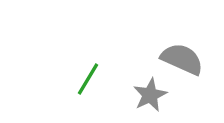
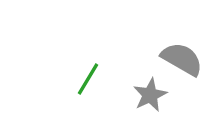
gray semicircle: rotated 6 degrees clockwise
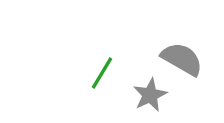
green line: moved 14 px right, 6 px up
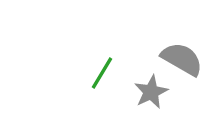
gray star: moved 1 px right, 3 px up
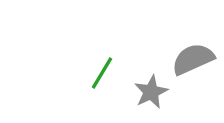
gray semicircle: moved 11 px right; rotated 54 degrees counterclockwise
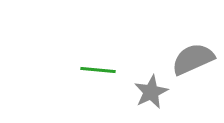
green line: moved 4 px left, 3 px up; rotated 64 degrees clockwise
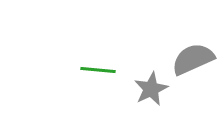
gray star: moved 3 px up
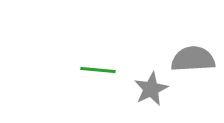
gray semicircle: rotated 21 degrees clockwise
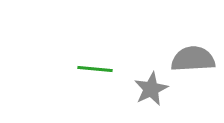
green line: moved 3 px left, 1 px up
